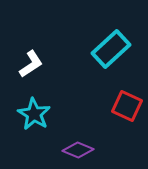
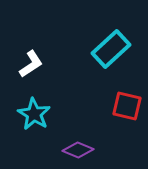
red square: rotated 12 degrees counterclockwise
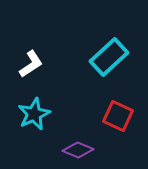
cyan rectangle: moved 2 px left, 8 px down
red square: moved 9 px left, 10 px down; rotated 12 degrees clockwise
cyan star: rotated 16 degrees clockwise
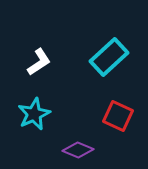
white L-shape: moved 8 px right, 2 px up
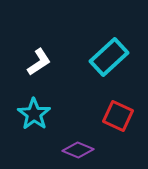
cyan star: rotated 12 degrees counterclockwise
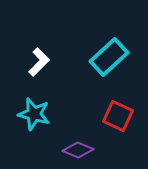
white L-shape: rotated 12 degrees counterclockwise
cyan star: rotated 20 degrees counterclockwise
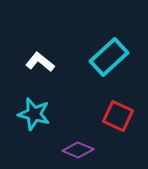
white L-shape: moved 1 px right; rotated 96 degrees counterclockwise
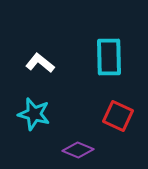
cyan rectangle: rotated 48 degrees counterclockwise
white L-shape: moved 1 px down
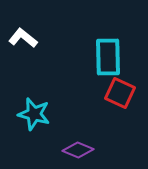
cyan rectangle: moved 1 px left
white L-shape: moved 17 px left, 25 px up
red square: moved 2 px right, 23 px up
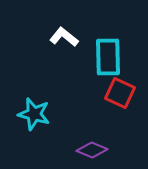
white L-shape: moved 41 px right, 1 px up
purple diamond: moved 14 px right
